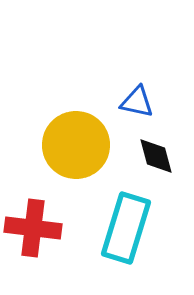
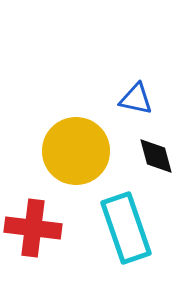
blue triangle: moved 1 px left, 3 px up
yellow circle: moved 6 px down
cyan rectangle: rotated 36 degrees counterclockwise
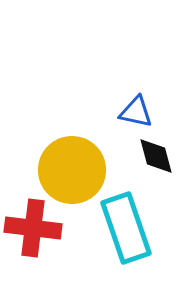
blue triangle: moved 13 px down
yellow circle: moved 4 px left, 19 px down
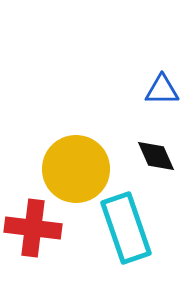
blue triangle: moved 26 px right, 22 px up; rotated 12 degrees counterclockwise
black diamond: rotated 9 degrees counterclockwise
yellow circle: moved 4 px right, 1 px up
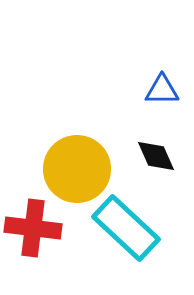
yellow circle: moved 1 px right
cyan rectangle: rotated 28 degrees counterclockwise
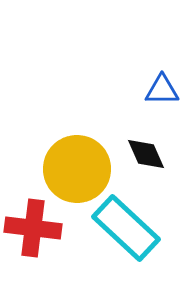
black diamond: moved 10 px left, 2 px up
